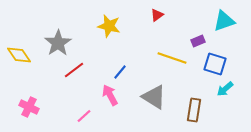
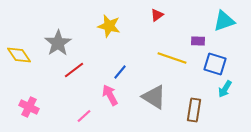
purple rectangle: rotated 24 degrees clockwise
cyan arrow: rotated 18 degrees counterclockwise
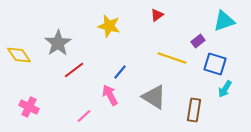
purple rectangle: rotated 40 degrees counterclockwise
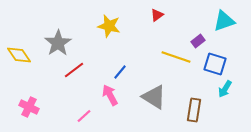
yellow line: moved 4 px right, 1 px up
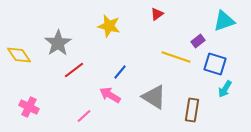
red triangle: moved 1 px up
pink arrow: rotated 30 degrees counterclockwise
brown rectangle: moved 2 px left
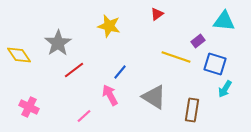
cyan triangle: rotated 25 degrees clockwise
pink arrow: rotated 30 degrees clockwise
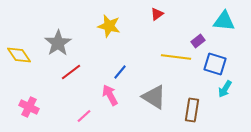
yellow line: rotated 12 degrees counterclockwise
red line: moved 3 px left, 2 px down
